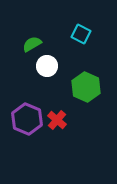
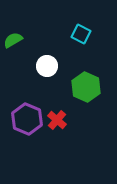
green semicircle: moved 19 px left, 4 px up
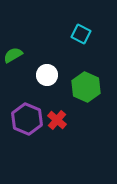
green semicircle: moved 15 px down
white circle: moved 9 px down
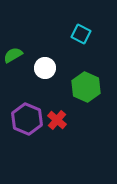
white circle: moved 2 px left, 7 px up
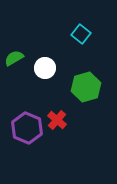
cyan square: rotated 12 degrees clockwise
green semicircle: moved 1 px right, 3 px down
green hexagon: rotated 20 degrees clockwise
purple hexagon: moved 9 px down
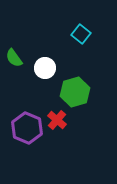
green semicircle: rotated 96 degrees counterclockwise
green hexagon: moved 11 px left, 5 px down
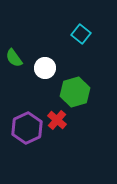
purple hexagon: rotated 12 degrees clockwise
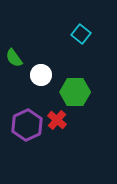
white circle: moved 4 px left, 7 px down
green hexagon: rotated 16 degrees clockwise
purple hexagon: moved 3 px up
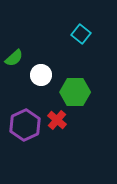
green semicircle: rotated 96 degrees counterclockwise
purple hexagon: moved 2 px left
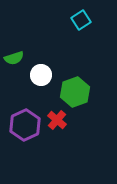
cyan square: moved 14 px up; rotated 18 degrees clockwise
green semicircle: rotated 24 degrees clockwise
green hexagon: rotated 20 degrees counterclockwise
